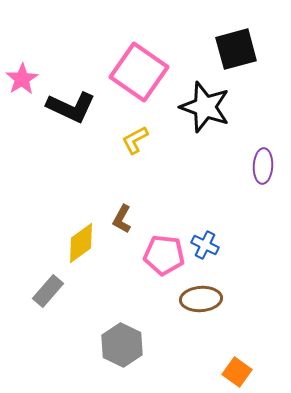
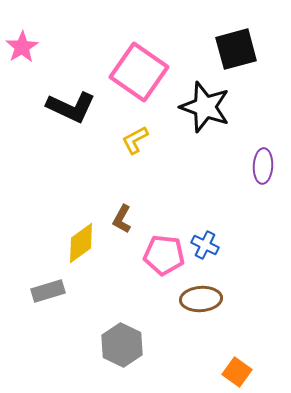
pink star: moved 32 px up
gray rectangle: rotated 32 degrees clockwise
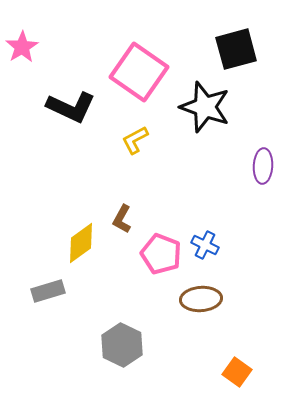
pink pentagon: moved 3 px left, 1 px up; rotated 15 degrees clockwise
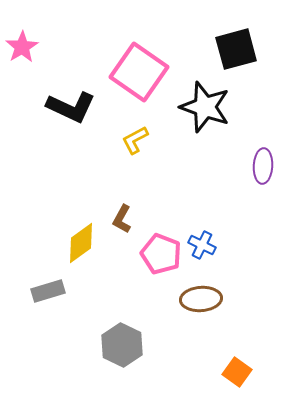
blue cross: moved 3 px left
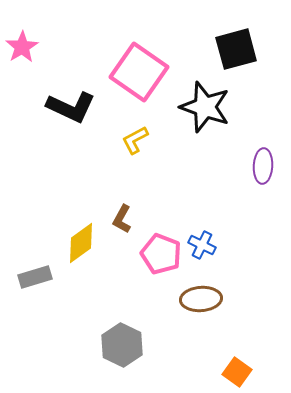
gray rectangle: moved 13 px left, 14 px up
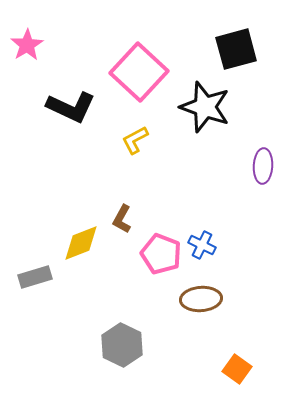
pink star: moved 5 px right, 2 px up
pink square: rotated 8 degrees clockwise
yellow diamond: rotated 15 degrees clockwise
orange square: moved 3 px up
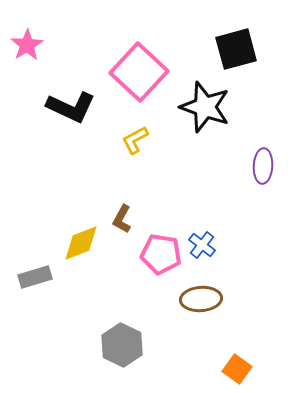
blue cross: rotated 12 degrees clockwise
pink pentagon: rotated 12 degrees counterclockwise
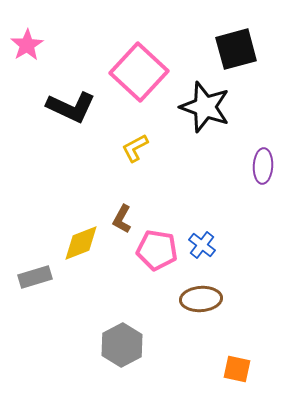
yellow L-shape: moved 8 px down
pink pentagon: moved 4 px left, 4 px up
gray hexagon: rotated 6 degrees clockwise
orange square: rotated 24 degrees counterclockwise
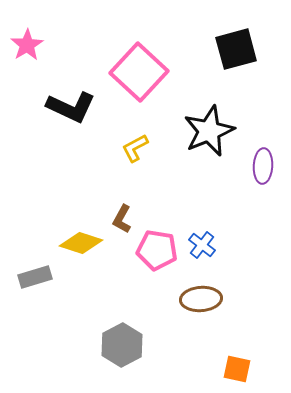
black star: moved 4 px right, 24 px down; rotated 30 degrees clockwise
yellow diamond: rotated 39 degrees clockwise
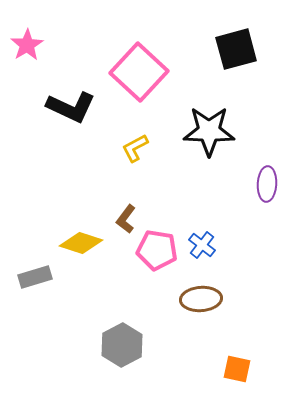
black star: rotated 24 degrees clockwise
purple ellipse: moved 4 px right, 18 px down
brown L-shape: moved 4 px right; rotated 8 degrees clockwise
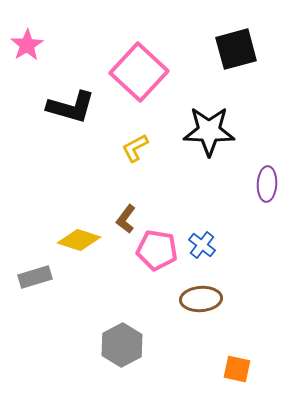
black L-shape: rotated 9 degrees counterclockwise
yellow diamond: moved 2 px left, 3 px up
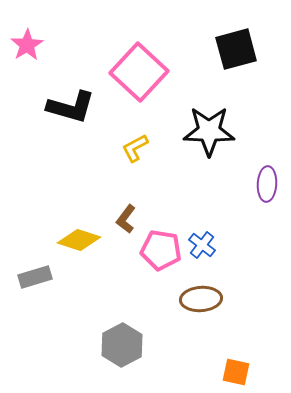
pink pentagon: moved 4 px right
orange square: moved 1 px left, 3 px down
